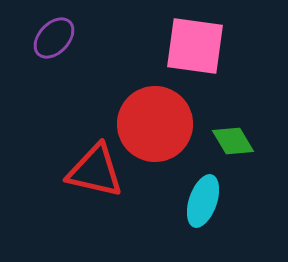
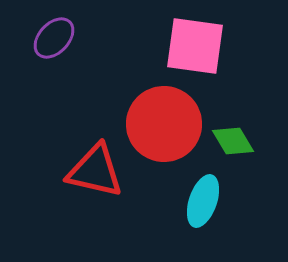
red circle: moved 9 px right
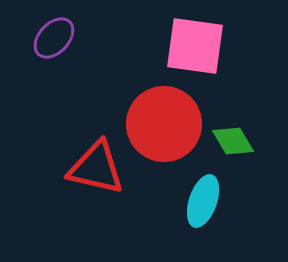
red triangle: moved 1 px right, 3 px up
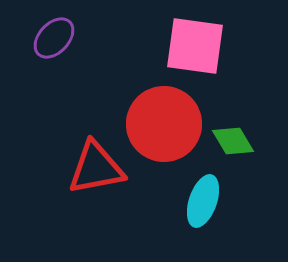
red triangle: rotated 24 degrees counterclockwise
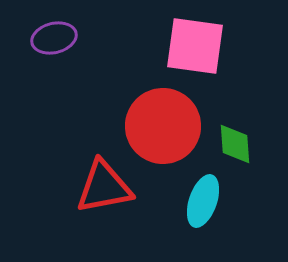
purple ellipse: rotated 33 degrees clockwise
red circle: moved 1 px left, 2 px down
green diamond: moved 2 px right, 3 px down; rotated 27 degrees clockwise
red triangle: moved 8 px right, 19 px down
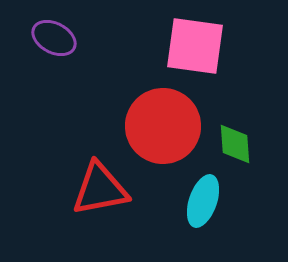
purple ellipse: rotated 42 degrees clockwise
red triangle: moved 4 px left, 2 px down
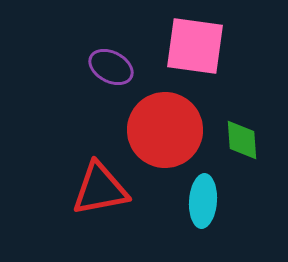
purple ellipse: moved 57 px right, 29 px down
red circle: moved 2 px right, 4 px down
green diamond: moved 7 px right, 4 px up
cyan ellipse: rotated 15 degrees counterclockwise
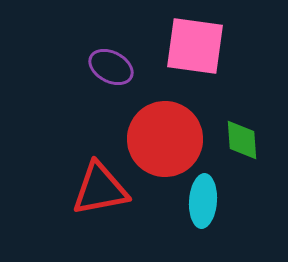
red circle: moved 9 px down
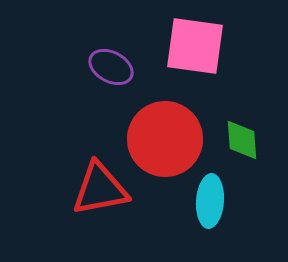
cyan ellipse: moved 7 px right
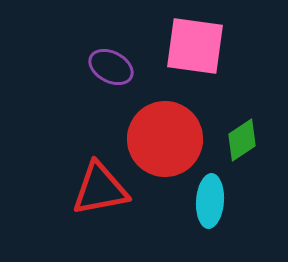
green diamond: rotated 60 degrees clockwise
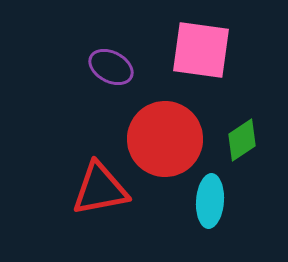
pink square: moved 6 px right, 4 px down
